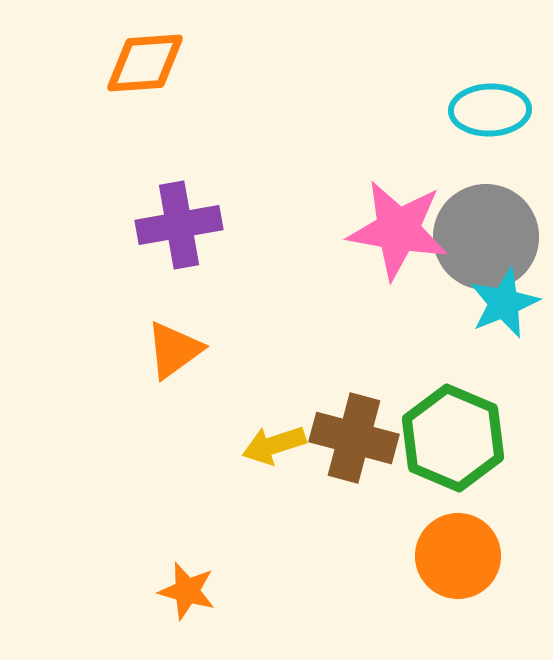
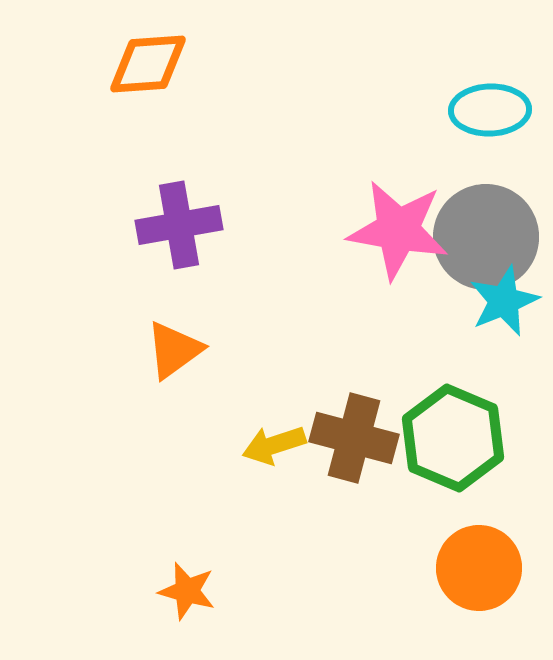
orange diamond: moved 3 px right, 1 px down
cyan star: moved 2 px up
orange circle: moved 21 px right, 12 px down
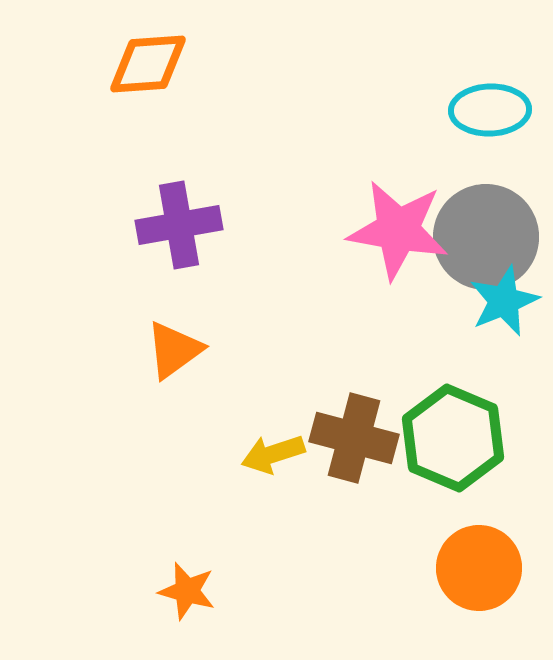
yellow arrow: moved 1 px left, 9 px down
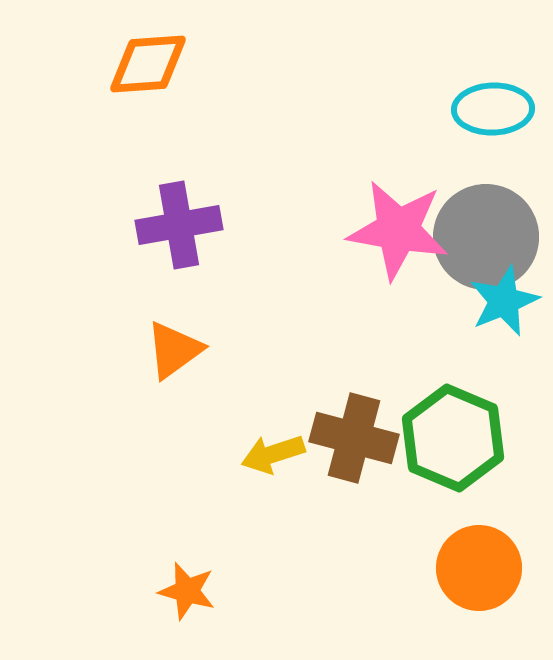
cyan ellipse: moved 3 px right, 1 px up
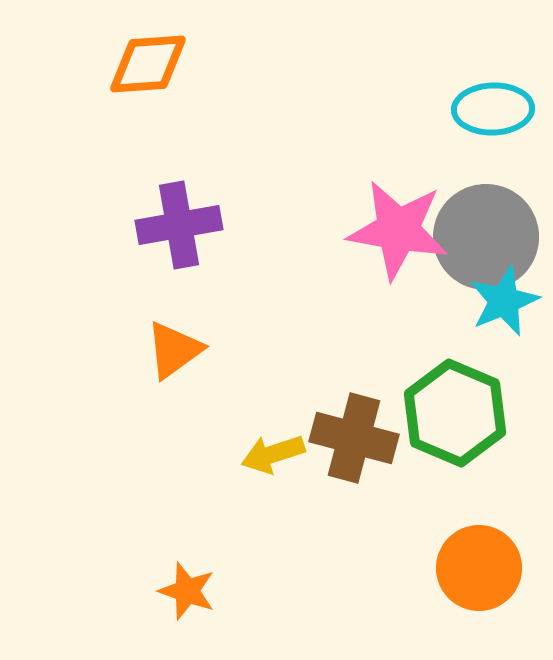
green hexagon: moved 2 px right, 25 px up
orange star: rotated 4 degrees clockwise
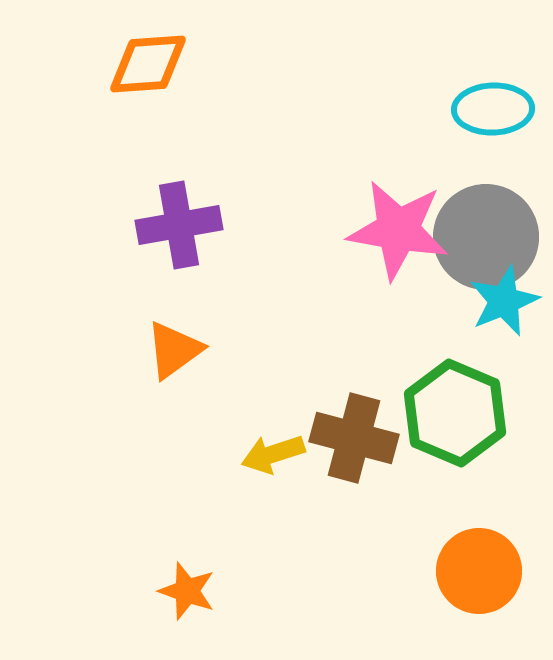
orange circle: moved 3 px down
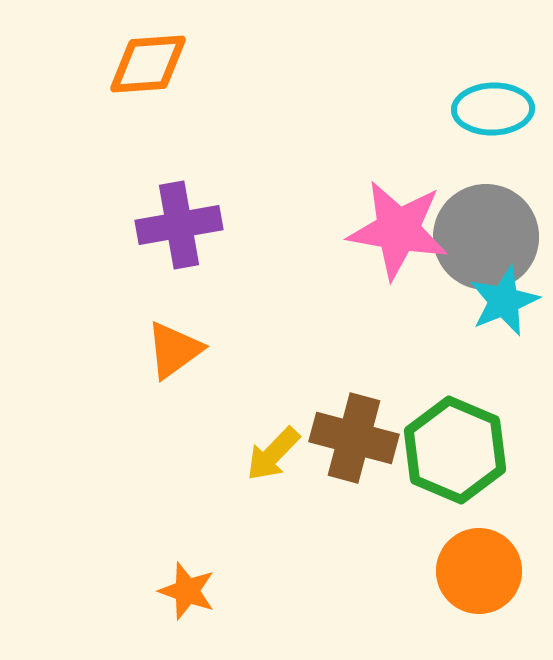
green hexagon: moved 37 px down
yellow arrow: rotated 28 degrees counterclockwise
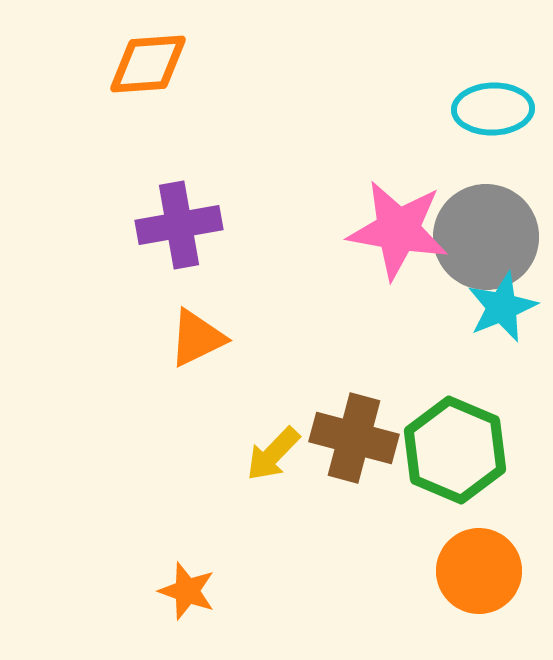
cyan star: moved 2 px left, 6 px down
orange triangle: moved 23 px right, 12 px up; rotated 10 degrees clockwise
